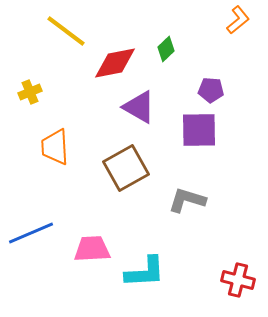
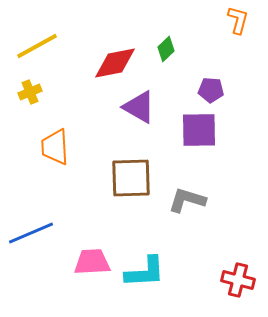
orange L-shape: rotated 36 degrees counterclockwise
yellow line: moved 29 px left, 15 px down; rotated 66 degrees counterclockwise
brown square: moved 5 px right, 10 px down; rotated 27 degrees clockwise
pink trapezoid: moved 13 px down
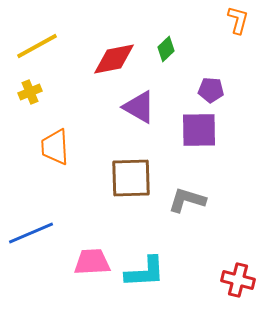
red diamond: moved 1 px left, 4 px up
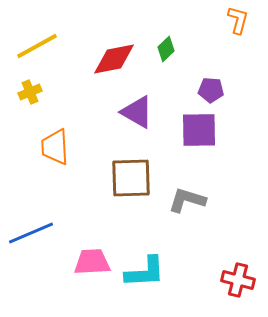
purple triangle: moved 2 px left, 5 px down
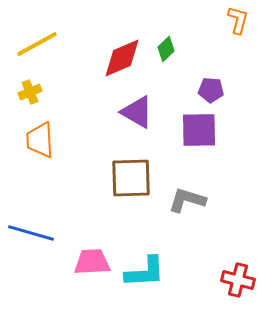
yellow line: moved 2 px up
red diamond: moved 8 px right, 1 px up; rotated 12 degrees counterclockwise
orange trapezoid: moved 15 px left, 7 px up
blue line: rotated 39 degrees clockwise
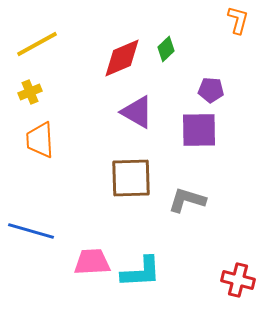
blue line: moved 2 px up
cyan L-shape: moved 4 px left
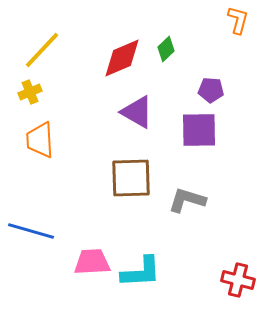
yellow line: moved 5 px right, 6 px down; rotated 18 degrees counterclockwise
